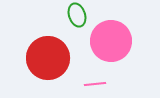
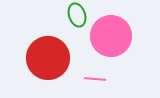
pink circle: moved 5 px up
pink line: moved 5 px up; rotated 10 degrees clockwise
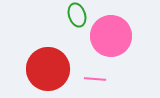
red circle: moved 11 px down
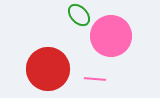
green ellipse: moved 2 px right; rotated 25 degrees counterclockwise
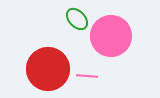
green ellipse: moved 2 px left, 4 px down
pink line: moved 8 px left, 3 px up
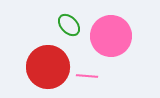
green ellipse: moved 8 px left, 6 px down
red circle: moved 2 px up
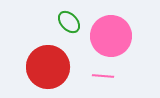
green ellipse: moved 3 px up
pink line: moved 16 px right
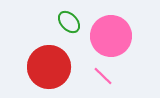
red circle: moved 1 px right
pink line: rotated 40 degrees clockwise
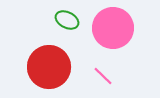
green ellipse: moved 2 px left, 2 px up; rotated 20 degrees counterclockwise
pink circle: moved 2 px right, 8 px up
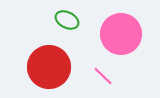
pink circle: moved 8 px right, 6 px down
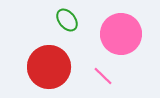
green ellipse: rotated 25 degrees clockwise
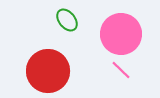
red circle: moved 1 px left, 4 px down
pink line: moved 18 px right, 6 px up
